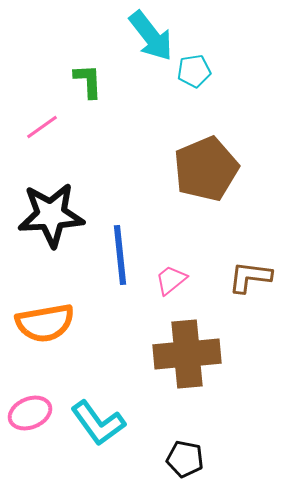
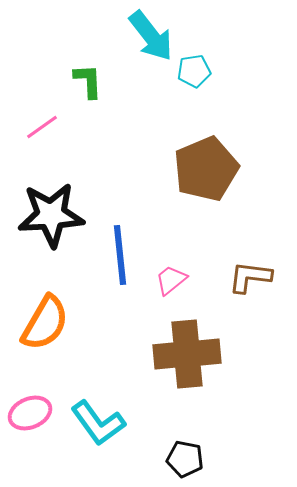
orange semicircle: rotated 50 degrees counterclockwise
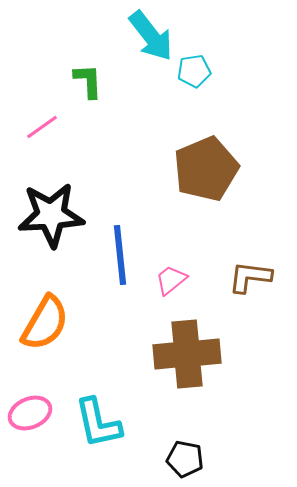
cyan L-shape: rotated 24 degrees clockwise
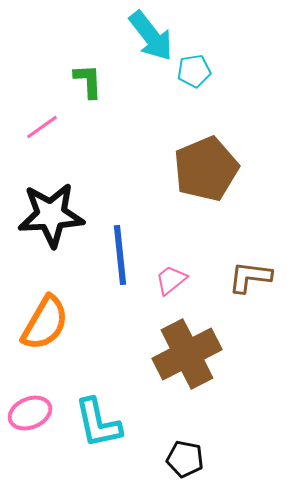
brown cross: rotated 22 degrees counterclockwise
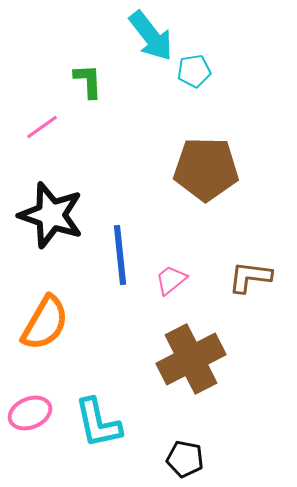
brown pentagon: rotated 24 degrees clockwise
black star: rotated 22 degrees clockwise
brown cross: moved 4 px right, 5 px down
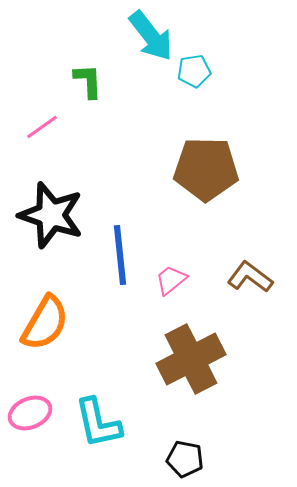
brown L-shape: rotated 30 degrees clockwise
